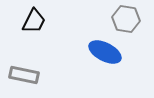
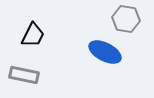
black trapezoid: moved 1 px left, 14 px down
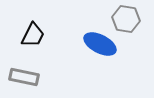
blue ellipse: moved 5 px left, 8 px up
gray rectangle: moved 2 px down
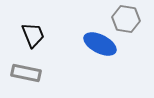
black trapezoid: rotated 48 degrees counterclockwise
gray rectangle: moved 2 px right, 4 px up
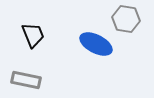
blue ellipse: moved 4 px left
gray rectangle: moved 7 px down
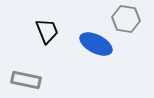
black trapezoid: moved 14 px right, 4 px up
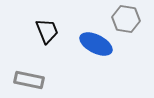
gray rectangle: moved 3 px right
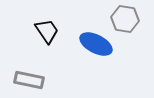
gray hexagon: moved 1 px left
black trapezoid: rotated 12 degrees counterclockwise
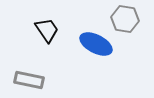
black trapezoid: moved 1 px up
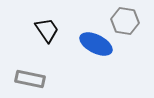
gray hexagon: moved 2 px down
gray rectangle: moved 1 px right, 1 px up
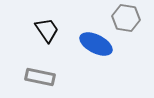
gray hexagon: moved 1 px right, 3 px up
gray rectangle: moved 10 px right, 2 px up
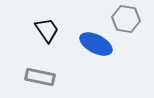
gray hexagon: moved 1 px down
